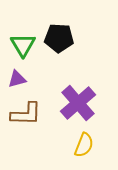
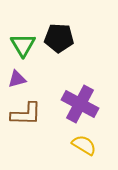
purple cross: moved 2 px right, 1 px down; rotated 21 degrees counterclockwise
yellow semicircle: rotated 80 degrees counterclockwise
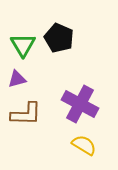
black pentagon: rotated 20 degrees clockwise
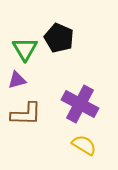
green triangle: moved 2 px right, 4 px down
purple triangle: moved 1 px down
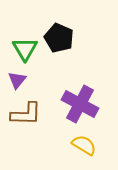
purple triangle: rotated 36 degrees counterclockwise
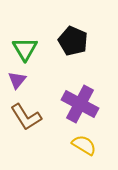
black pentagon: moved 14 px right, 3 px down
brown L-shape: moved 3 px down; rotated 56 degrees clockwise
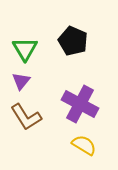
purple triangle: moved 4 px right, 1 px down
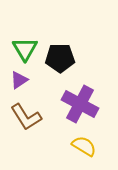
black pentagon: moved 13 px left, 17 px down; rotated 24 degrees counterclockwise
purple triangle: moved 2 px left, 1 px up; rotated 18 degrees clockwise
yellow semicircle: moved 1 px down
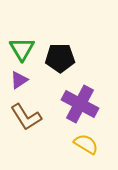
green triangle: moved 3 px left
yellow semicircle: moved 2 px right, 2 px up
